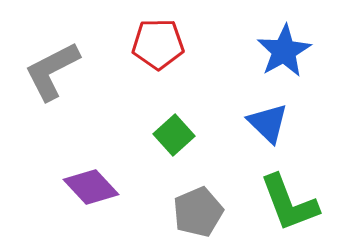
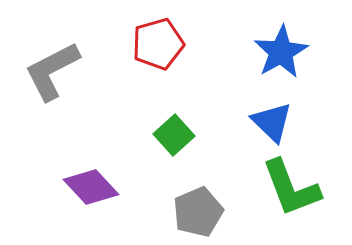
red pentagon: rotated 15 degrees counterclockwise
blue star: moved 3 px left, 1 px down
blue triangle: moved 4 px right, 1 px up
green L-shape: moved 2 px right, 15 px up
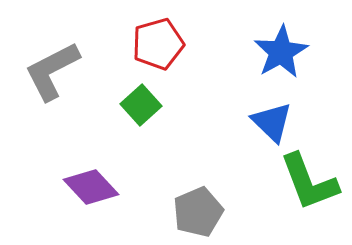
green square: moved 33 px left, 30 px up
green L-shape: moved 18 px right, 6 px up
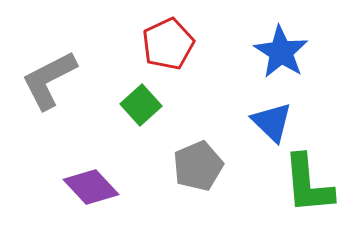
red pentagon: moved 10 px right; rotated 9 degrees counterclockwise
blue star: rotated 10 degrees counterclockwise
gray L-shape: moved 3 px left, 9 px down
green L-shape: moved 1 px left, 2 px down; rotated 16 degrees clockwise
gray pentagon: moved 46 px up
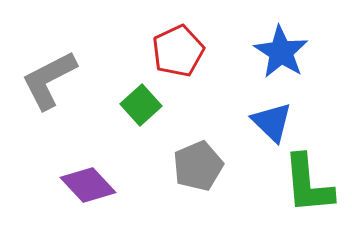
red pentagon: moved 10 px right, 7 px down
purple diamond: moved 3 px left, 2 px up
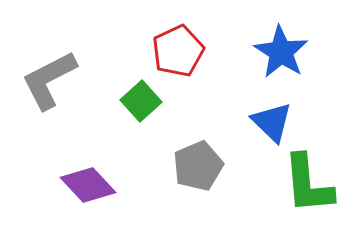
green square: moved 4 px up
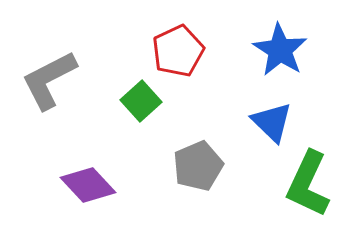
blue star: moved 1 px left, 2 px up
green L-shape: rotated 30 degrees clockwise
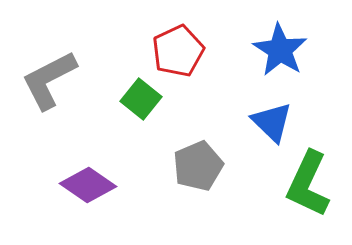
green square: moved 2 px up; rotated 9 degrees counterclockwise
purple diamond: rotated 12 degrees counterclockwise
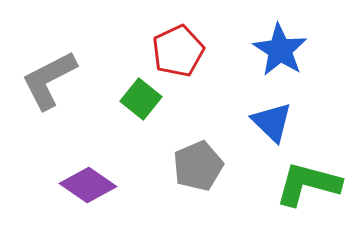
green L-shape: rotated 80 degrees clockwise
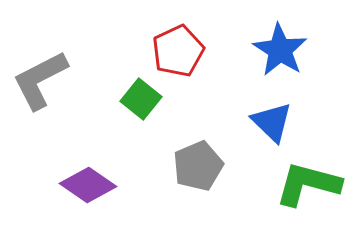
gray L-shape: moved 9 px left
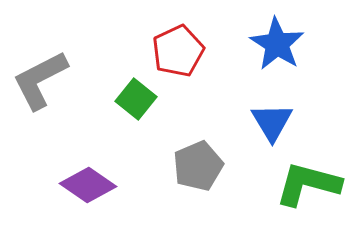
blue star: moved 3 px left, 6 px up
green square: moved 5 px left
blue triangle: rotated 15 degrees clockwise
